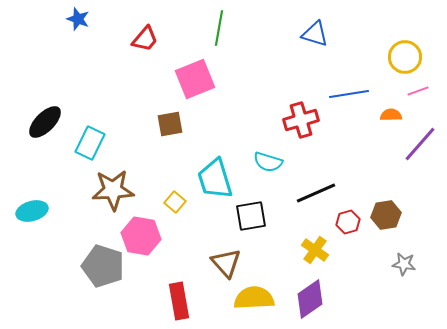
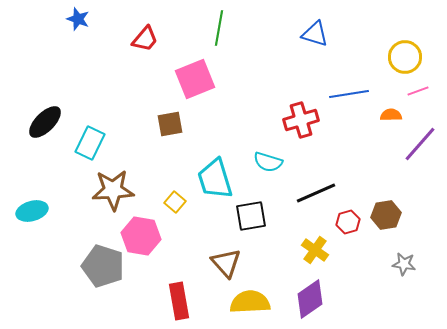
yellow semicircle: moved 4 px left, 4 px down
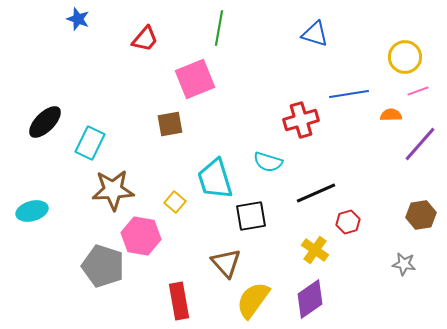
brown hexagon: moved 35 px right
yellow semicircle: moved 3 px right, 2 px up; rotated 51 degrees counterclockwise
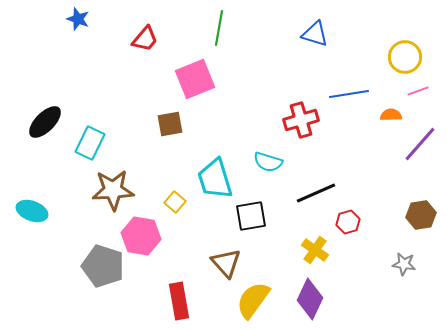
cyan ellipse: rotated 36 degrees clockwise
purple diamond: rotated 30 degrees counterclockwise
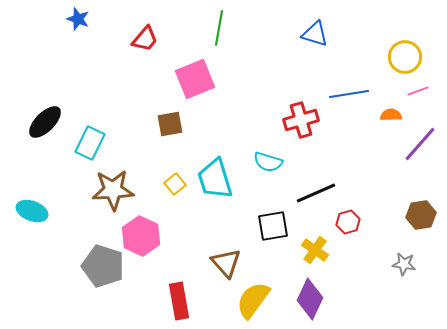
yellow square: moved 18 px up; rotated 10 degrees clockwise
black square: moved 22 px right, 10 px down
pink hexagon: rotated 15 degrees clockwise
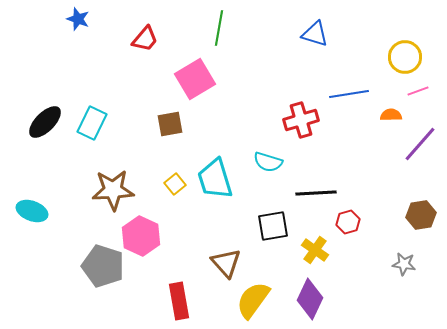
pink square: rotated 9 degrees counterclockwise
cyan rectangle: moved 2 px right, 20 px up
black line: rotated 21 degrees clockwise
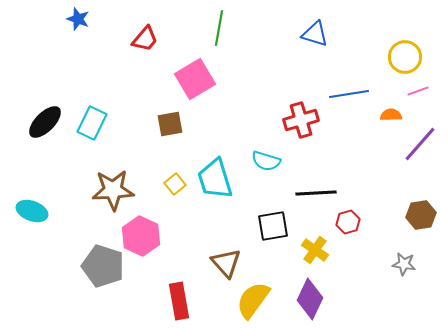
cyan semicircle: moved 2 px left, 1 px up
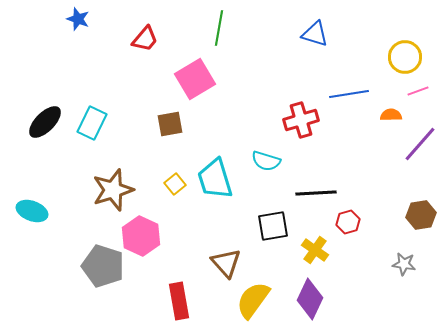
brown star: rotated 15 degrees counterclockwise
